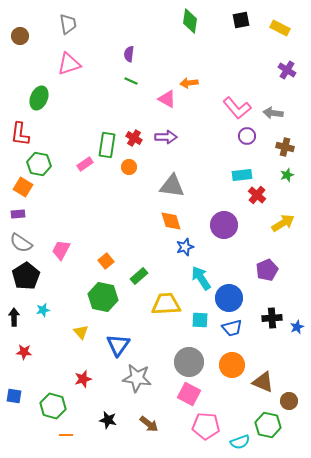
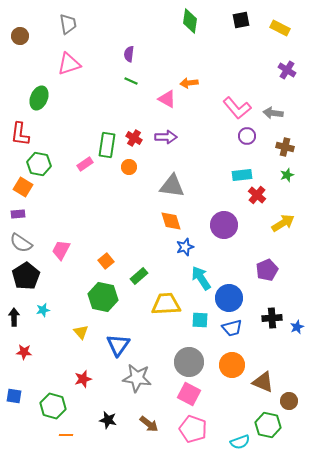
pink pentagon at (206, 426): moved 13 px left, 3 px down; rotated 16 degrees clockwise
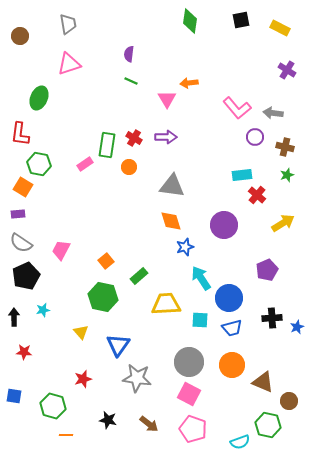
pink triangle at (167, 99): rotated 30 degrees clockwise
purple circle at (247, 136): moved 8 px right, 1 px down
black pentagon at (26, 276): rotated 8 degrees clockwise
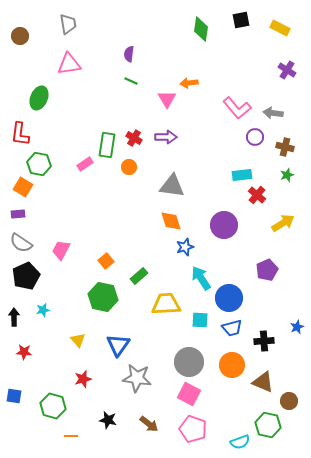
green diamond at (190, 21): moved 11 px right, 8 px down
pink triangle at (69, 64): rotated 10 degrees clockwise
black cross at (272, 318): moved 8 px left, 23 px down
yellow triangle at (81, 332): moved 3 px left, 8 px down
orange line at (66, 435): moved 5 px right, 1 px down
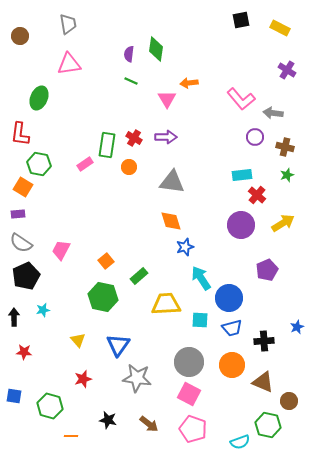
green diamond at (201, 29): moved 45 px left, 20 px down
pink L-shape at (237, 108): moved 4 px right, 9 px up
gray triangle at (172, 186): moved 4 px up
purple circle at (224, 225): moved 17 px right
green hexagon at (53, 406): moved 3 px left
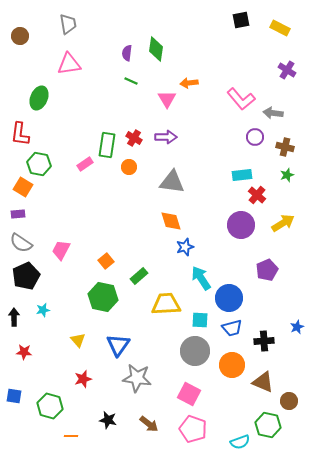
purple semicircle at (129, 54): moved 2 px left, 1 px up
gray circle at (189, 362): moved 6 px right, 11 px up
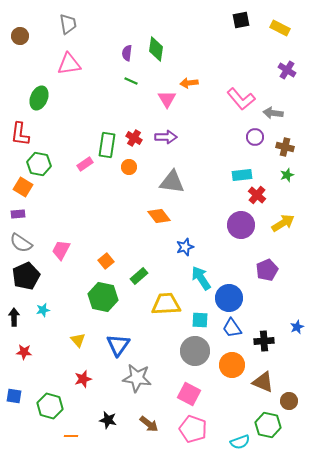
orange diamond at (171, 221): moved 12 px left, 5 px up; rotated 20 degrees counterclockwise
blue trapezoid at (232, 328): rotated 70 degrees clockwise
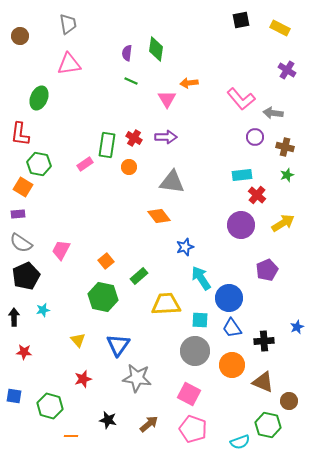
brown arrow at (149, 424): rotated 78 degrees counterclockwise
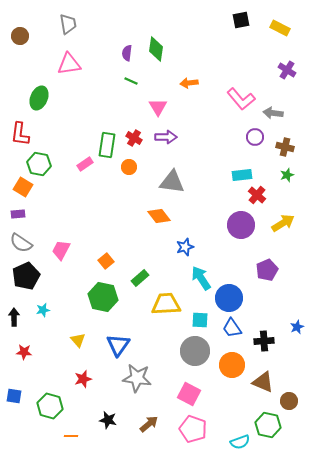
pink triangle at (167, 99): moved 9 px left, 8 px down
green rectangle at (139, 276): moved 1 px right, 2 px down
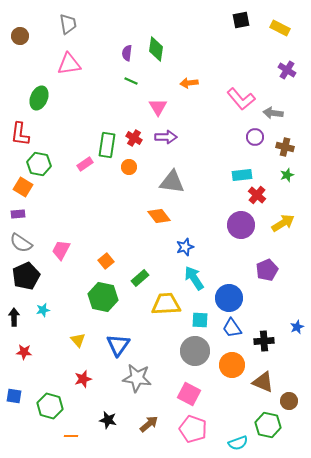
cyan arrow at (201, 278): moved 7 px left
cyan semicircle at (240, 442): moved 2 px left, 1 px down
